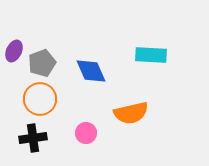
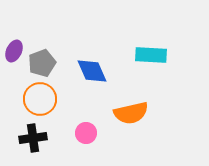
blue diamond: moved 1 px right
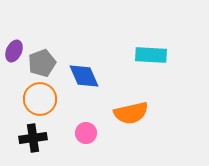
blue diamond: moved 8 px left, 5 px down
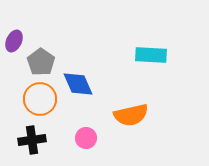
purple ellipse: moved 10 px up
gray pentagon: moved 1 px left, 1 px up; rotated 16 degrees counterclockwise
blue diamond: moved 6 px left, 8 px down
orange semicircle: moved 2 px down
pink circle: moved 5 px down
black cross: moved 1 px left, 2 px down
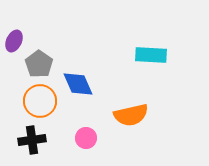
gray pentagon: moved 2 px left, 2 px down
orange circle: moved 2 px down
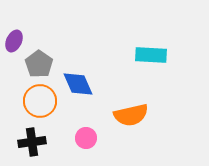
black cross: moved 2 px down
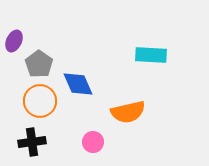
orange semicircle: moved 3 px left, 3 px up
pink circle: moved 7 px right, 4 px down
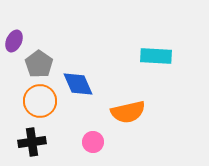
cyan rectangle: moved 5 px right, 1 px down
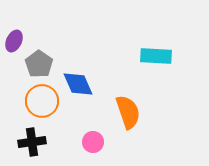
orange circle: moved 2 px right
orange semicircle: rotated 96 degrees counterclockwise
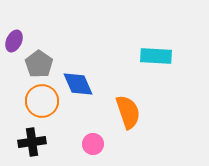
pink circle: moved 2 px down
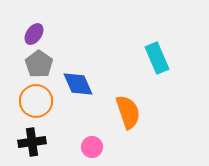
purple ellipse: moved 20 px right, 7 px up; rotated 10 degrees clockwise
cyan rectangle: moved 1 px right, 2 px down; rotated 64 degrees clockwise
orange circle: moved 6 px left
pink circle: moved 1 px left, 3 px down
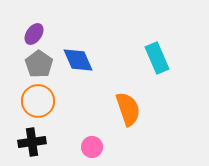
blue diamond: moved 24 px up
orange circle: moved 2 px right
orange semicircle: moved 3 px up
